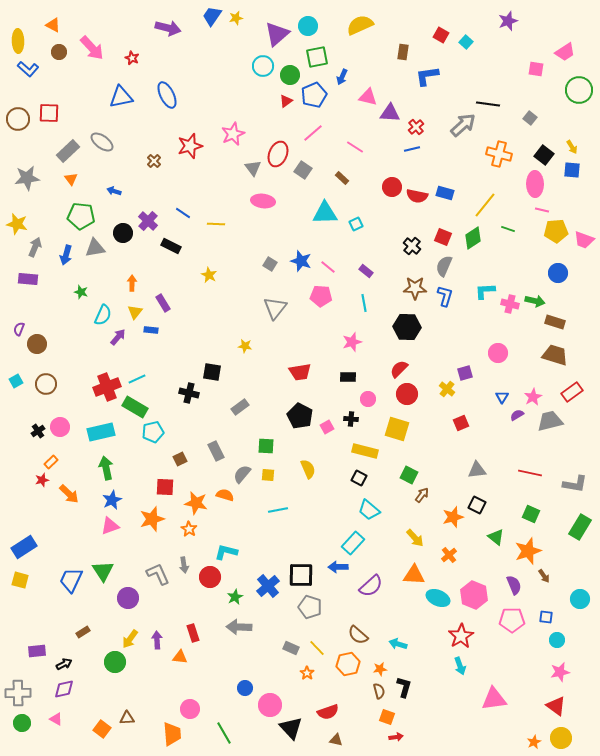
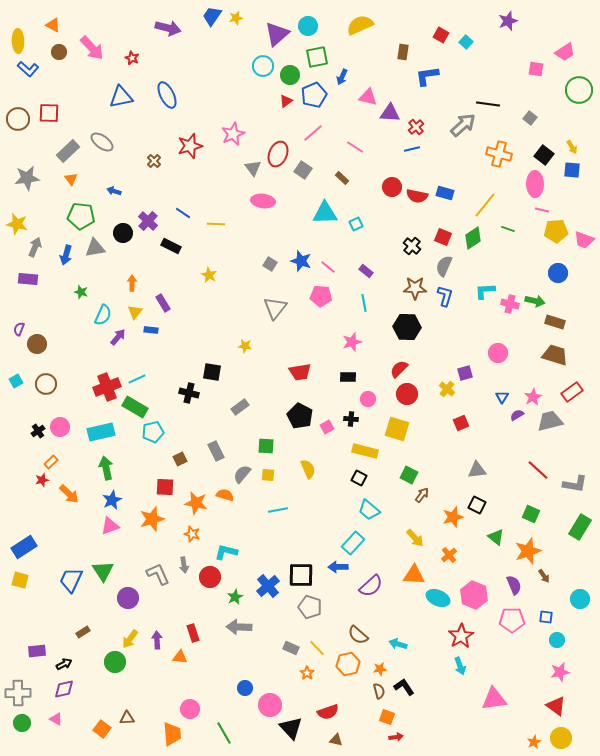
red line at (530, 473): moved 8 px right, 3 px up; rotated 30 degrees clockwise
orange star at (189, 529): moved 3 px right, 5 px down; rotated 14 degrees counterclockwise
black L-shape at (404, 687): rotated 50 degrees counterclockwise
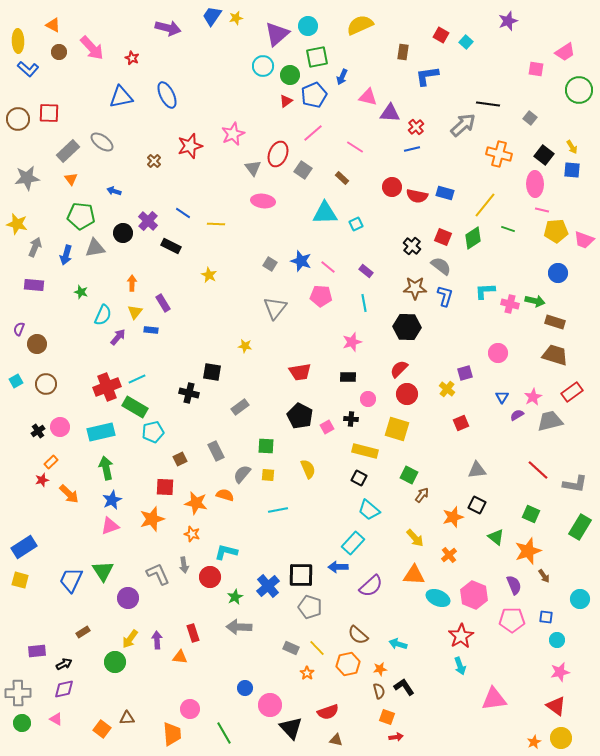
gray semicircle at (444, 266): moved 3 px left; rotated 105 degrees clockwise
purple rectangle at (28, 279): moved 6 px right, 6 px down
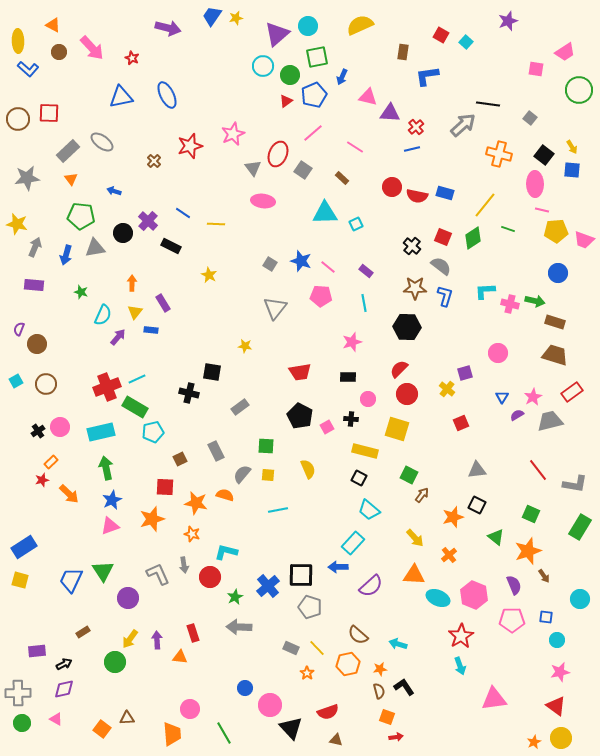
red line at (538, 470): rotated 10 degrees clockwise
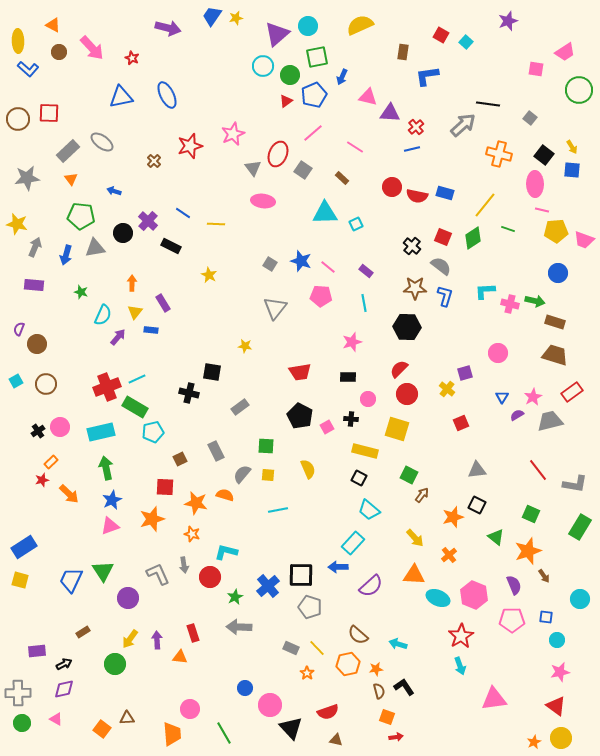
green circle at (115, 662): moved 2 px down
orange star at (380, 669): moved 4 px left
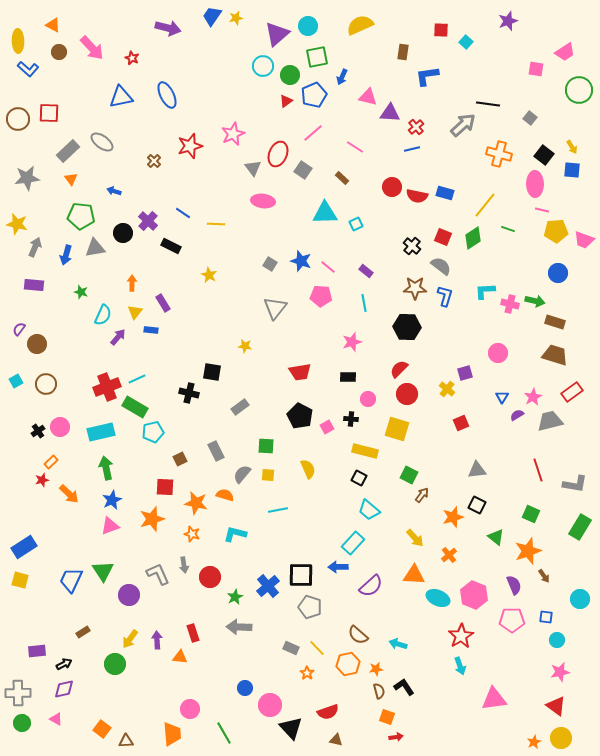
red square at (441, 35): moved 5 px up; rotated 28 degrees counterclockwise
purple semicircle at (19, 329): rotated 16 degrees clockwise
red line at (538, 470): rotated 20 degrees clockwise
cyan L-shape at (226, 552): moved 9 px right, 18 px up
purple circle at (128, 598): moved 1 px right, 3 px up
brown triangle at (127, 718): moved 1 px left, 23 px down
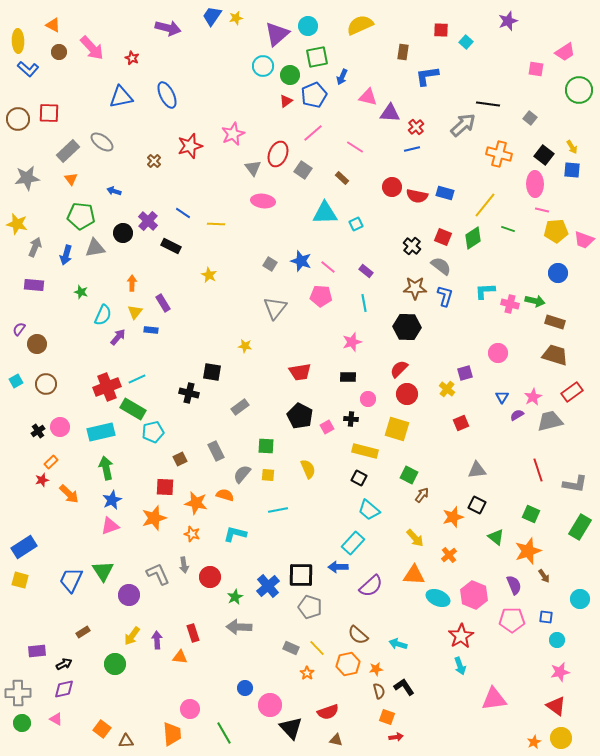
green rectangle at (135, 407): moved 2 px left, 2 px down
orange star at (152, 519): moved 2 px right, 1 px up
yellow arrow at (130, 639): moved 2 px right, 3 px up
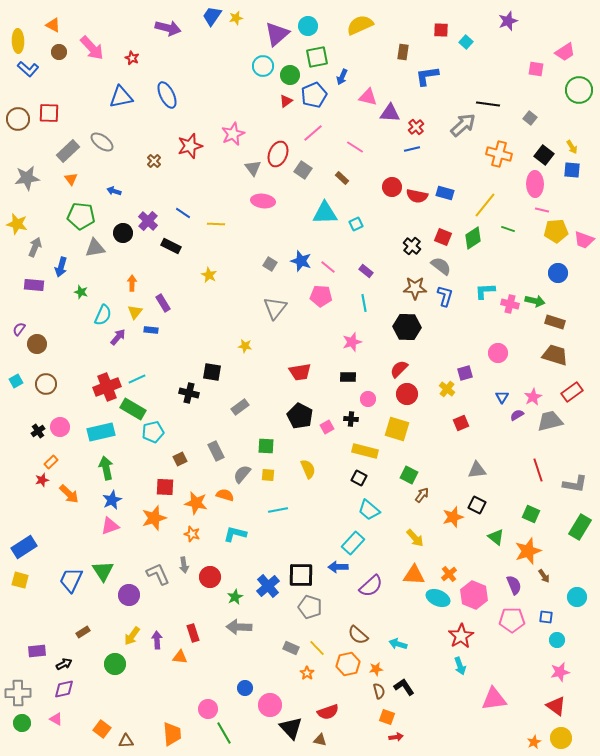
blue arrow at (66, 255): moved 5 px left, 12 px down
orange cross at (449, 555): moved 19 px down
cyan circle at (580, 599): moved 3 px left, 2 px up
pink circle at (190, 709): moved 18 px right
brown triangle at (336, 740): moved 16 px left
